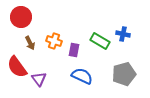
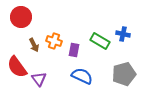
brown arrow: moved 4 px right, 2 px down
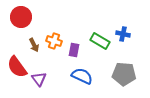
gray pentagon: rotated 20 degrees clockwise
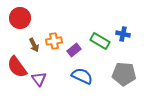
red circle: moved 1 px left, 1 px down
orange cross: rotated 28 degrees counterclockwise
purple rectangle: rotated 40 degrees clockwise
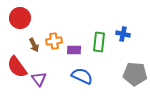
green rectangle: moved 1 px left, 1 px down; rotated 66 degrees clockwise
purple rectangle: rotated 40 degrees clockwise
gray pentagon: moved 11 px right
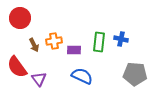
blue cross: moved 2 px left, 5 px down
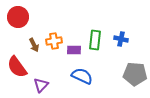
red circle: moved 2 px left, 1 px up
green rectangle: moved 4 px left, 2 px up
purple triangle: moved 2 px right, 6 px down; rotated 21 degrees clockwise
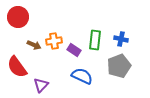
brown arrow: rotated 40 degrees counterclockwise
purple rectangle: rotated 32 degrees clockwise
gray pentagon: moved 16 px left, 8 px up; rotated 25 degrees counterclockwise
